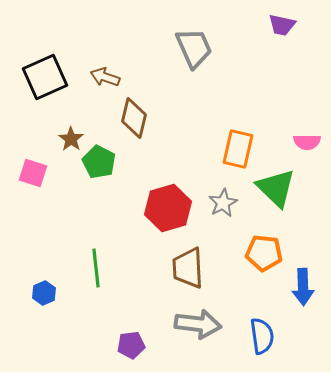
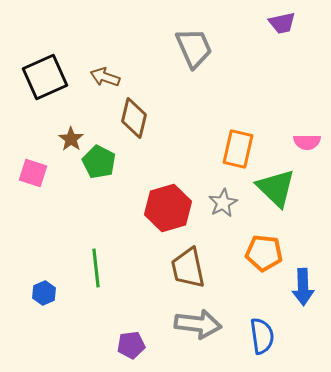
purple trapezoid: moved 2 px up; rotated 24 degrees counterclockwise
brown trapezoid: rotated 9 degrees counterclockwise
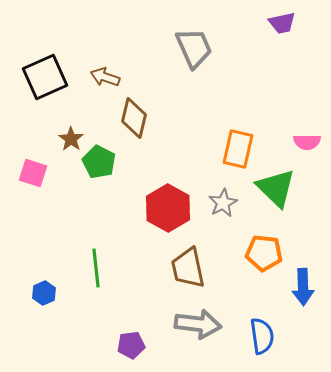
red hexagon: rotated 15 degrees counterclockwise
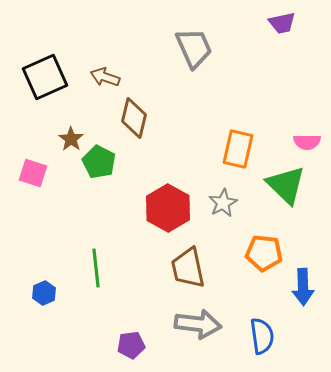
green triangle: moved 10 px right, 3 px up
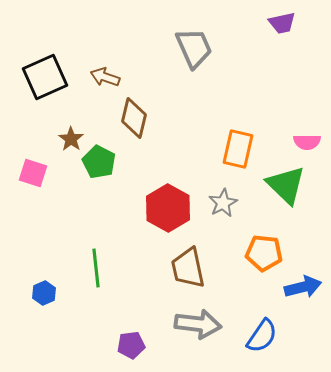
blue arrow: rotated 102 degrees counterclockwise
blue semicircle: rotated 42 degrees clockwise
